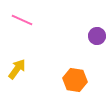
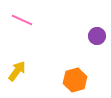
yellow arrow: moved 2 px down
orange hexagon: rotated 25 degrees counterclockwise
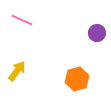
purple circle: moved 3 px up
orange hexagon: moved 2 px right, 1 px up
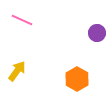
orange hexagon: rotated 15 degrees counterclockwise
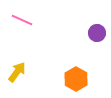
yellow arrow: moved 1 px down
orange hexagon: moved 1 px left
